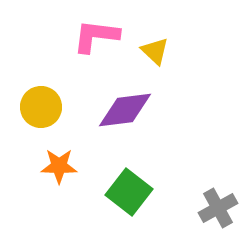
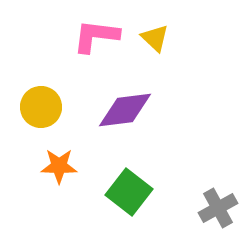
yellow triangle: moved 13 px up
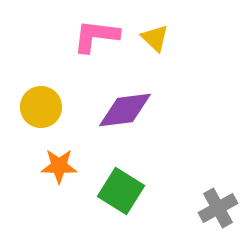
green square: moved 8 px left, 1 px up; rotated 6 degrees counterclockwise
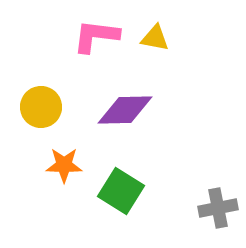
yellow triangle: rotated 32 degrees counterclockwise
purple diamond: rotated 6 degrees clockwise
orange star: moved 5 px right, 1 px up
gray cross: rotated 18 degrees clockwise
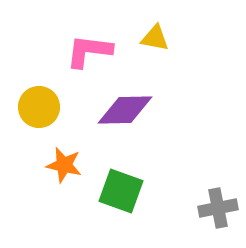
pink L-shape: moved 7 px left, 15 px down
yellow circle: moved 2 px left
orange star: rotated 12 degrees clockwise
green square: rotated 12 degrees counterclockwise
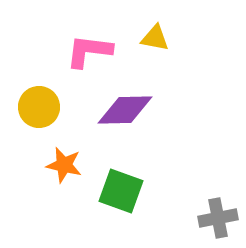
gray cross: moved 10 px down
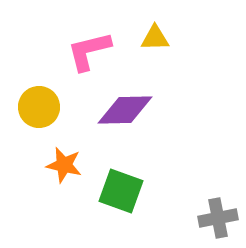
yellow triangle: rotated 12 degrees counterclockwise
pink L-shape: rotated 21 degrees counterclockwise
